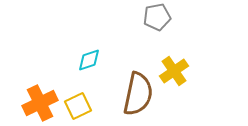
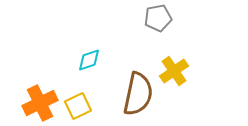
gray pentagon: moved 1 px right, 1 px down
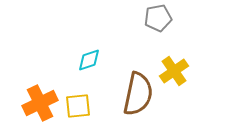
yellow square: rotated 20 degrees clockwise
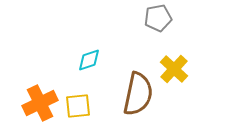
yellow cross: moved 2 px up; rotated 12 degrees counterclockwise
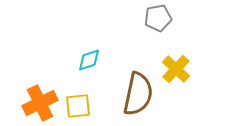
yellow cross: moved 2 px right
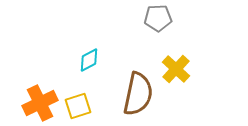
gray pentagon: rotated 8 degrees clockwise
cyan diamond: rotated 10 degrees counterclockwise
yellow square: rotated 12 degrees counterclockwise
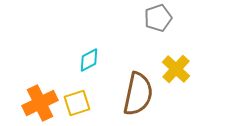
gray pentagon: rotated 16 degrees counterclockwise
yellow square: moved 1 px left, 3 px up
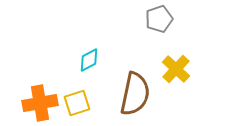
gray pentagon: moved 1 px right, 1 px down
brown semicircle: moved 3 px left
orange cross: rotated 16 degrees clockwise
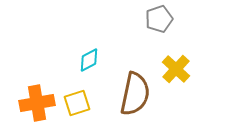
orange cross: moved 3 px left
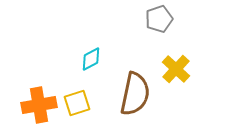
cyan diamond: moved 2 px right, 1 px up
orange cross: moved 2 px right, 2 px down
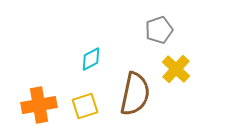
gray pentagon: moved 11 px down
yellow square: moved 8 px right, 3 px down
